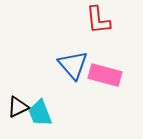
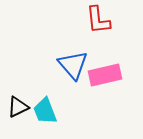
pink rectangle: rotated 28 degrees counterclockwise
cyan trapezoid: moved 5 px right, 2 px up
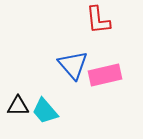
black triangle: moved 1 px up; rotated 25 degrees clockwise
cyan trapezoid: rotated 20 degrees counterclockwise
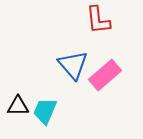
pink rectangle: rotated 28 degrees counterclockwise
cyan trapezoid: rotated 64 degrees clockwise
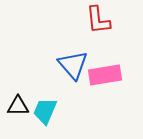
pink rectangle: rotated 32 degrees clockwise
